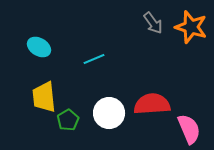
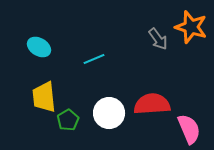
gray arrow: moved 5 px right, 16 px down
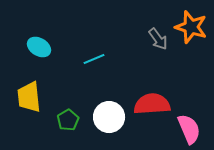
yellow trapezoid: moved 15 px left
white circle: moved 4 px down
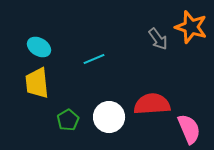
yellow trapezoid: moved 8 px right, 14 px up
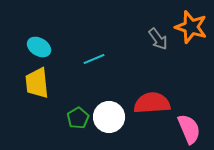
red semicircle: moved 1 px up
green pentagon: moved 10 px right, 2 px up
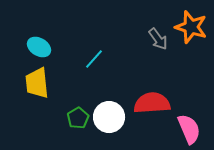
cyan line: rotated 25 degrees counterclockwise
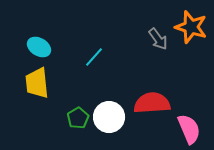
cyan line: moved 2 px up
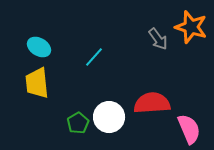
green pentagon: moved 5 px down
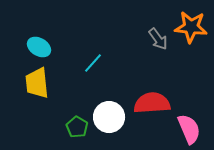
orange star: rotated 12 degrees counterclockwise
cyan line: moved 1 px left, 6 px down
green pentagon: moved 1 px left, 4 px down; rotated 10 degrees counterclockwise
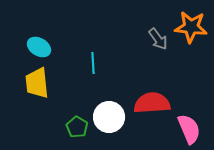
cyan line: rotated 45 degrees counterclockwise
